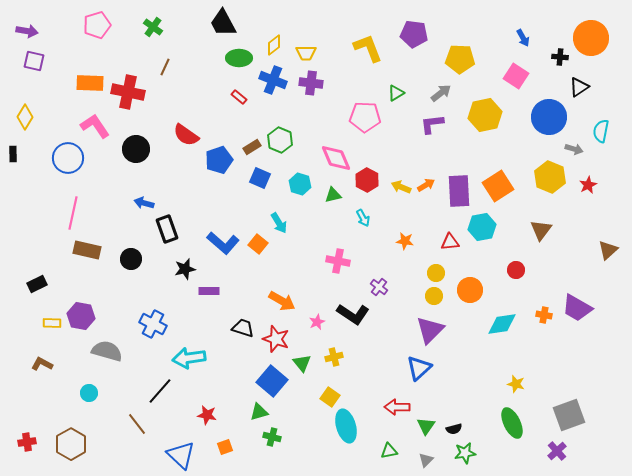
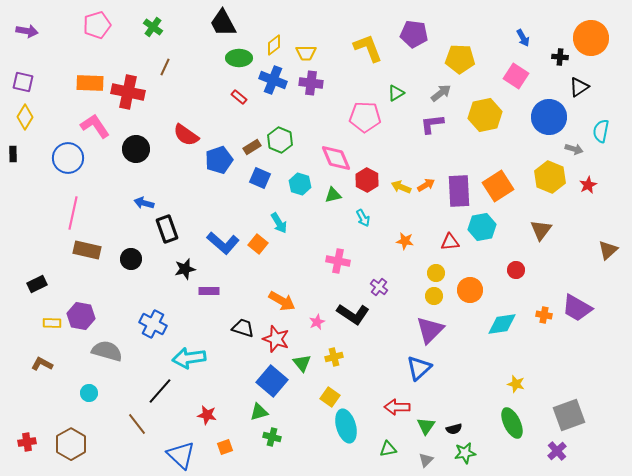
purple square at (34, 61): moved 11 px left, 21 px down
green triangle at (389, 451): moved 1 px left, 2 px up
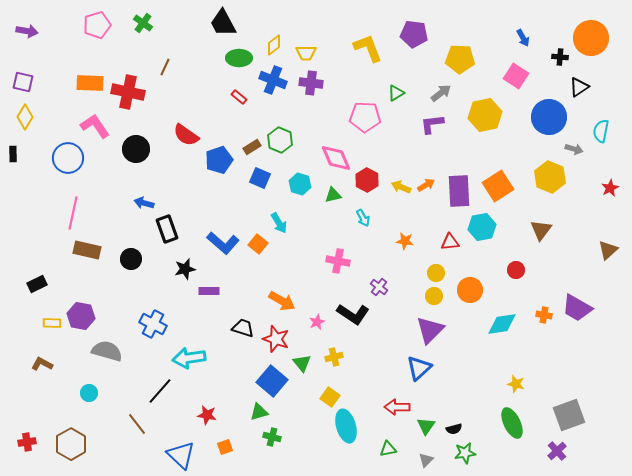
green cross at (153, 27): moved 10 px left, 4 px up
red star at (588, 185): moved 22 px right, 3 px down
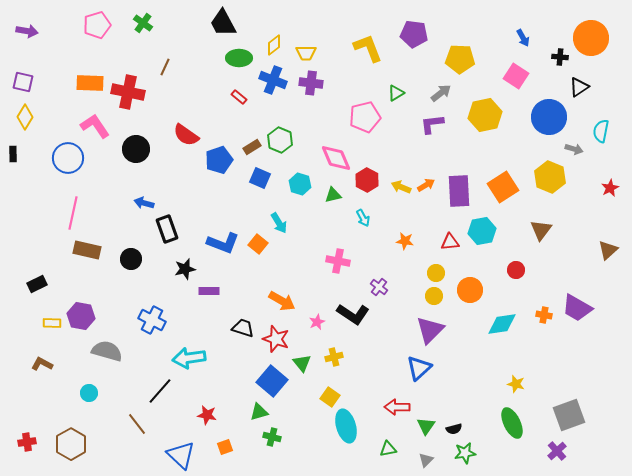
pink pentagon at (365, 117): rotated 16 degrees counterclockwise
orange square at (498, 186): moved 5 px right, 1 px down
cyan hexagon at (482, 227): moved 4 px down
blue L-shape at (223, 243): rotated 20 degrees counterclockwise
blue cross at (153, 324): moved 1 px left, 4 px up
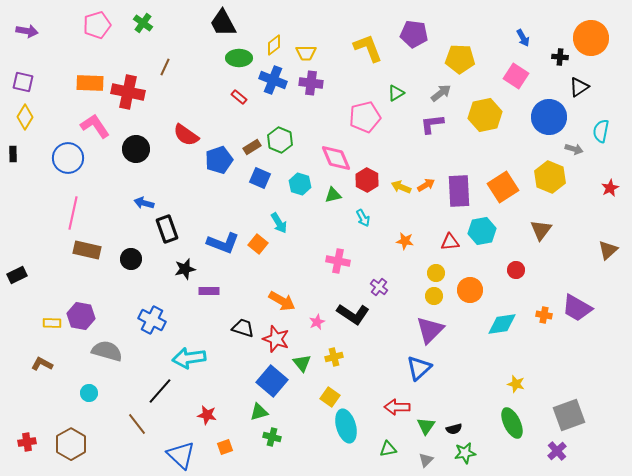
black rectangle at (37, 284): moved 20 px left, 9 px up
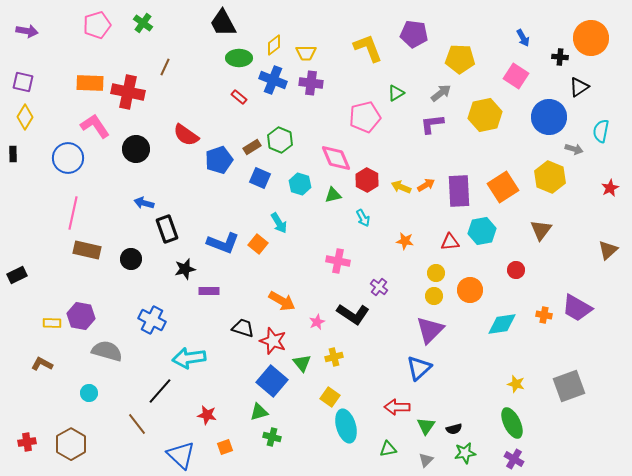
red star at (276, 339): moved 3 px left, 2 px down
gray square at (569, 415): moved 29 px up
purple cross at (557, 451): moved 43 px left, 8 px down; rotated 18 degrees counterclockwise
